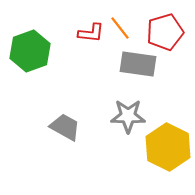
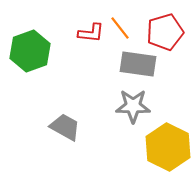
gray star: moved 5 px right, 10 px up
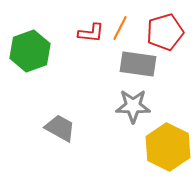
orange line: rotated 65 degrees clockwise
gray trapezoid: moved 5 px left, 1 px down
